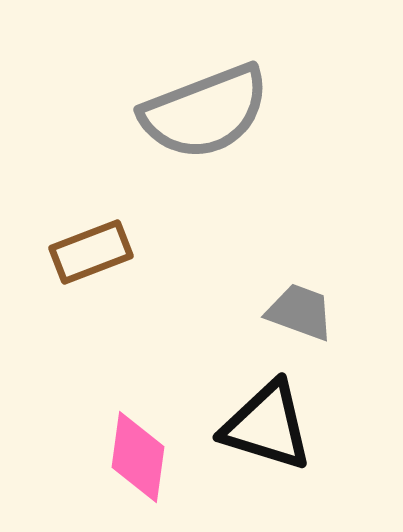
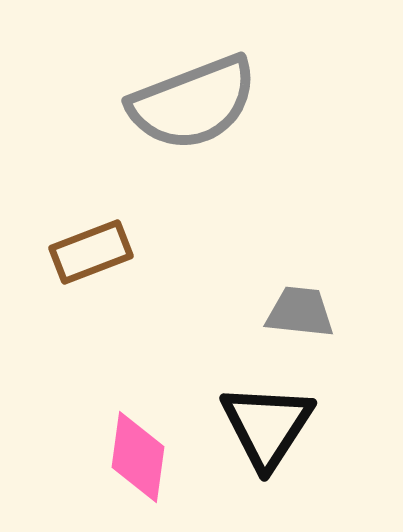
gray semicircle: moved 12 px left, 9 px up
gray trapezoid: rotated 14 degrees counterclockwise
black triangle: rotated 46 degrees clockwise
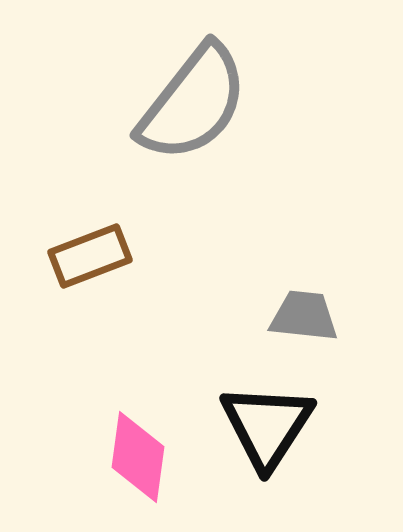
gray semicircle: rotated 31 degrees counterclockwise
brown rectangle: moved 1 px left, 4 px down
gray trapezoid: moved 4 px right, 4 px down
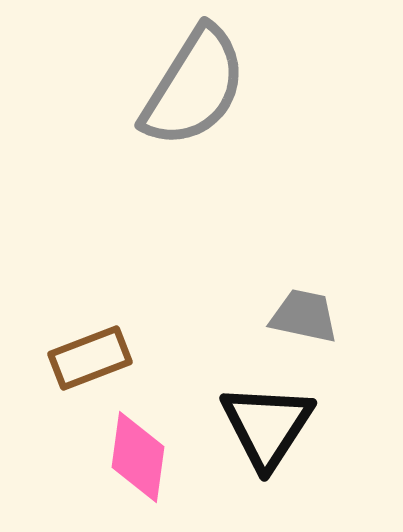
gray semicircle: moved 1 px right, 16 px up; rotated 6 degrees counterclockwise
brown rectangle: moved 102 px down
gray trapezoid: rotated 6 degrees clockwise
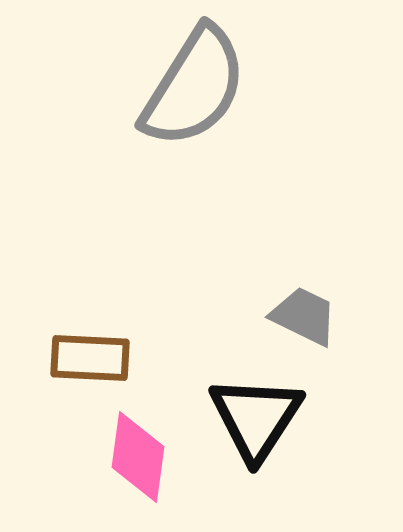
gray trapezoid: rotated 14 degrees clockwise
brown rectangle: rotated 24 degrees clockwise
black triangle: moved 11 px left, 8 px up
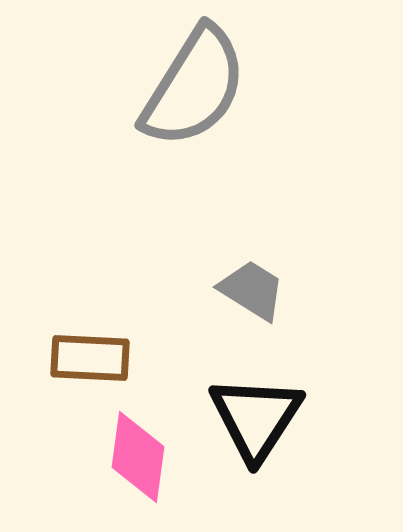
gray trapezoid: moved 52 px left, 26 px up; rotated 6 degrees clockwise
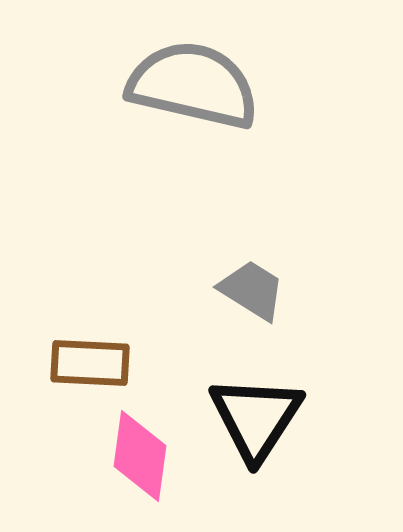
gray semicircle: moved 1 px left, 2 px up; rotated 109 degrees counterclockwise
brown rectangle: moved 5 px down
pink diamond: moved 2 px right, 1 px up
